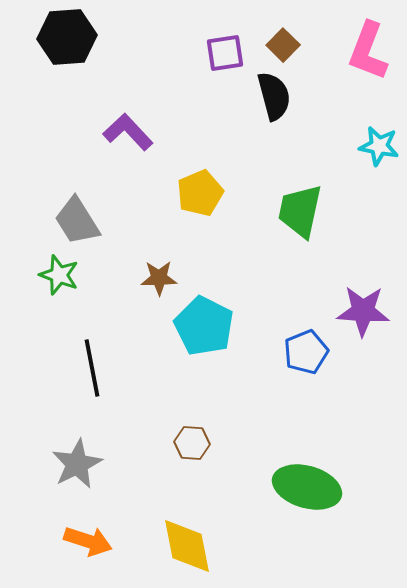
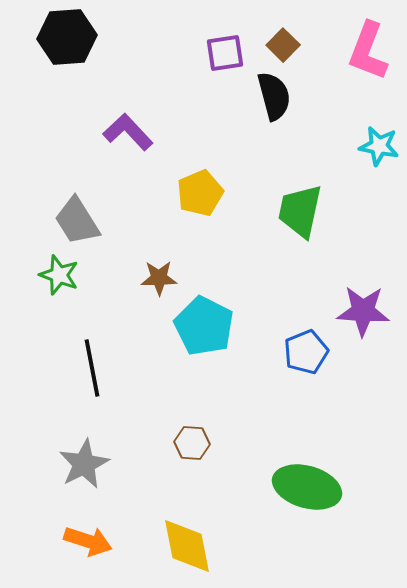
gray star: moved 7 px right
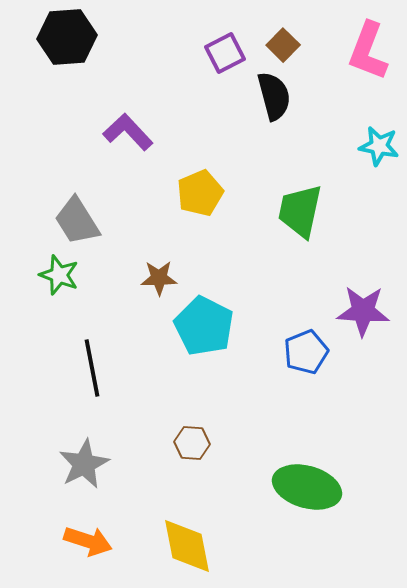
purple square: rotated 18 degrees counterclockwise
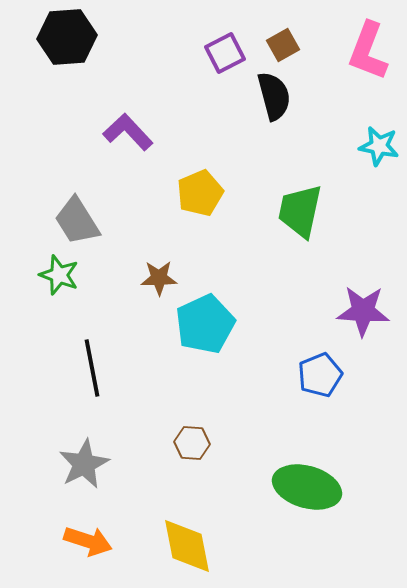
brown square: rotated 16 degrees clockwise
cyan pentagon: moved 1 px right, 2 px up; rotated 20 degrees clockwise
blue pentagon: moved 14 px right, 23 px down
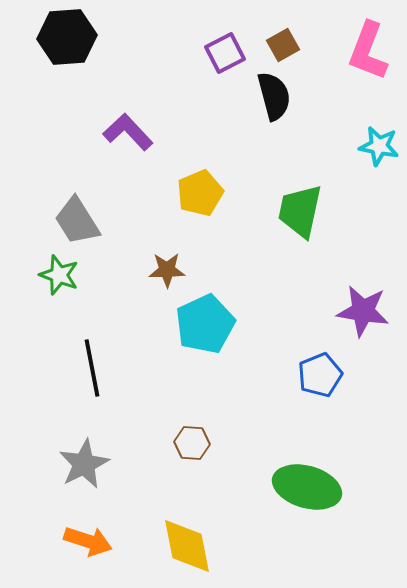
brown star: moved 8 px right, 8 px up
purple star: rotated 6 degrees clockwise
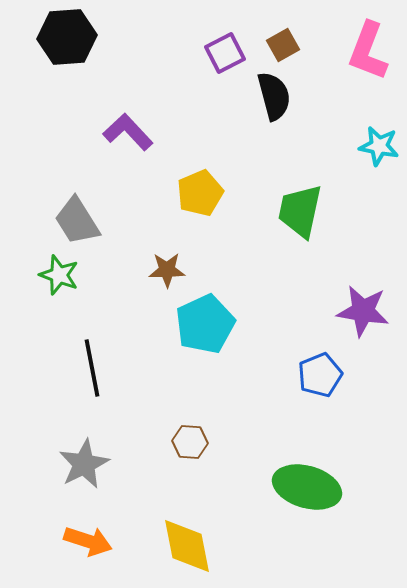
brown hexagon: moved 2 px left, 1 px up
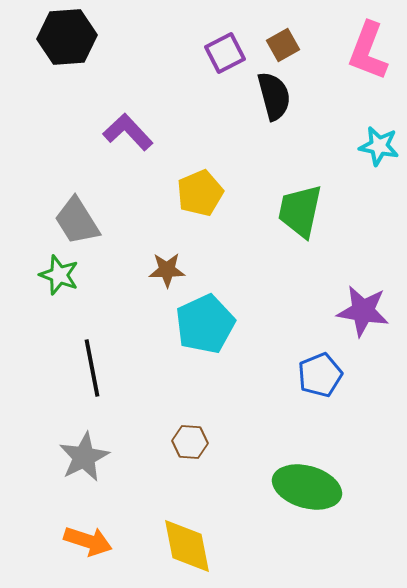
gray star: moved 7 px up
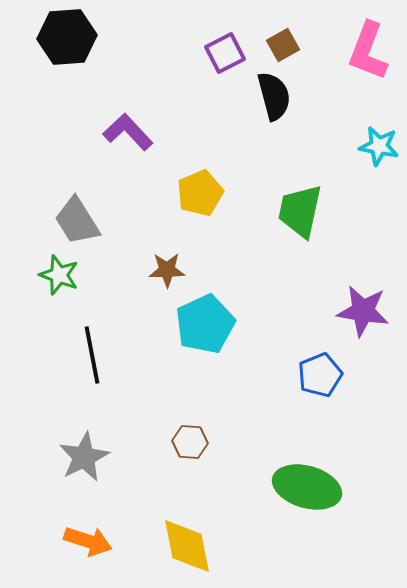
black line: moved 13 px up
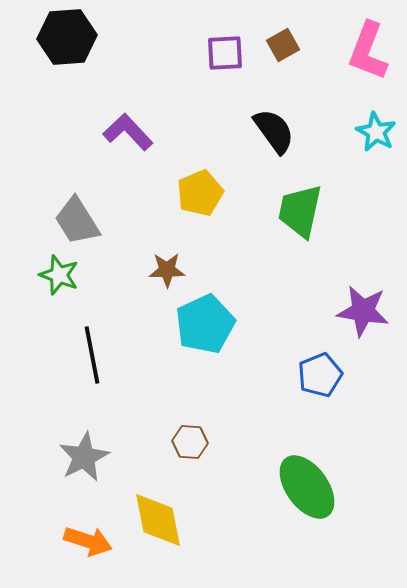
purple square: rotated 24 degrees clockwise
black semicircle: moved 35 px down; rotated 21 degrees counterclockwise
cyan star: moved 3 px left, 14 px up; rotated 18 degrees clockwise
green ellipse: rotated 38 degrees clockwise
yellow diamond: moved 29 px left, 26 px up
